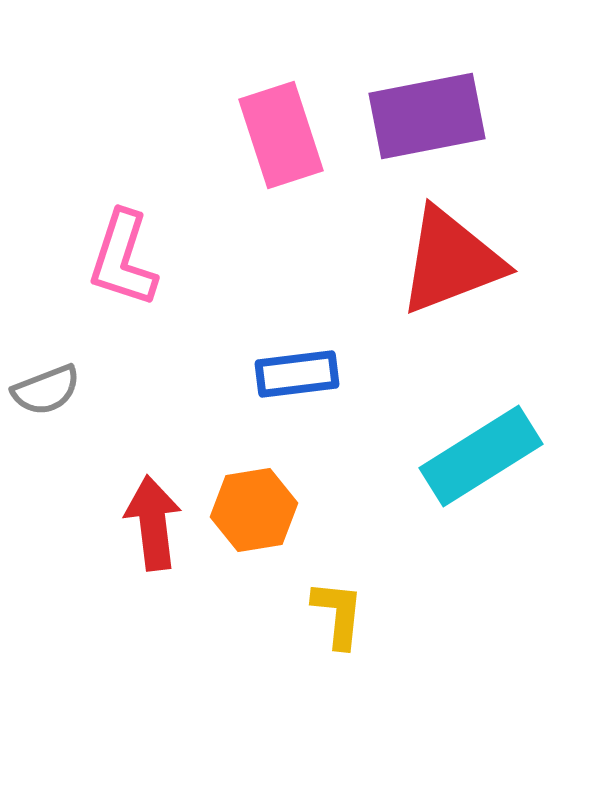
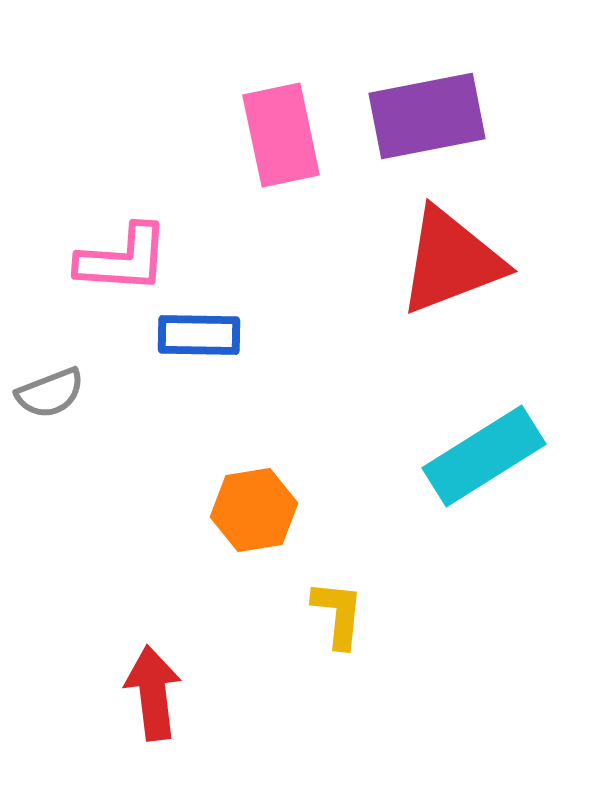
pink rectangle: rotated 6 degrees clockwise
pink L-shape: rotated 104 degrees counterclockwise
blue rectangle: moved 98 px left, 39 px up; rotated 8 degrees clockwise
gray semicircle: moved 4 px right, 3 px down
cyan rectangle: moved 3 px right
red arrow: moved 170 px down
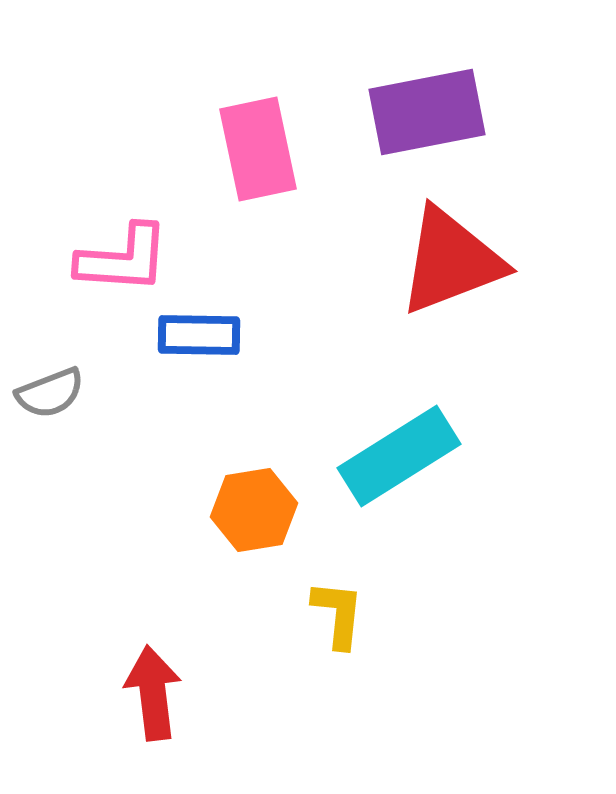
purple rectangle: moved 4 px up
pink rectangle: moved 23 px left, 14 px down
cyan rectangle: moved 85 px left
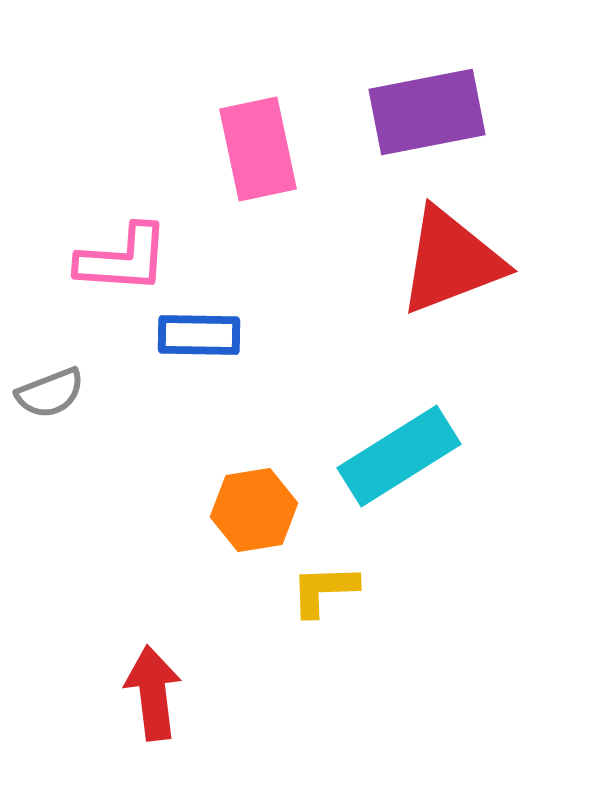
yellow L-shape: moved 14 px left, 24 px up; rotated 98 degrees counterclockwise
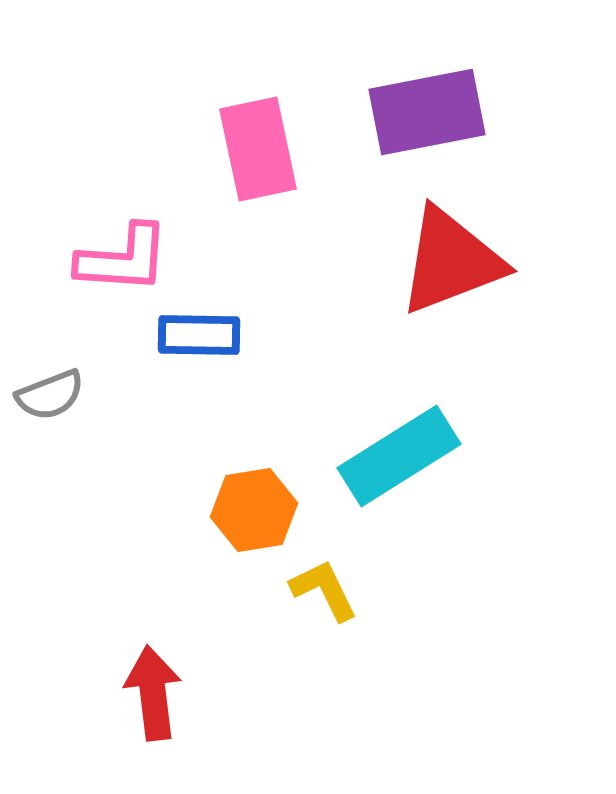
gray semicircle: moved 2 px down
yellow L-shape: rotated 66 degrees clockwise
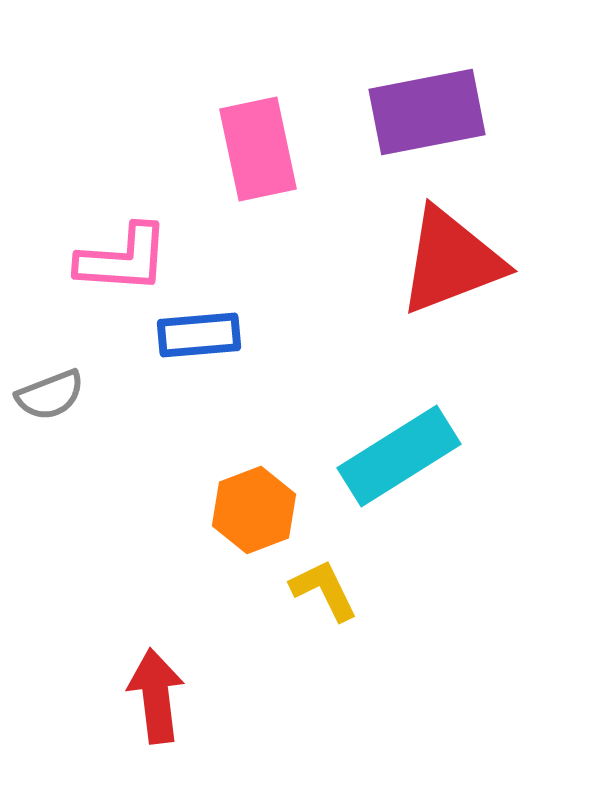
blue rectangle: rotated 6 degrees counterclockwise
orange hexagon: rotated 12 degrees counterclockwise
red arrow: moved 3 px right, 3 px down
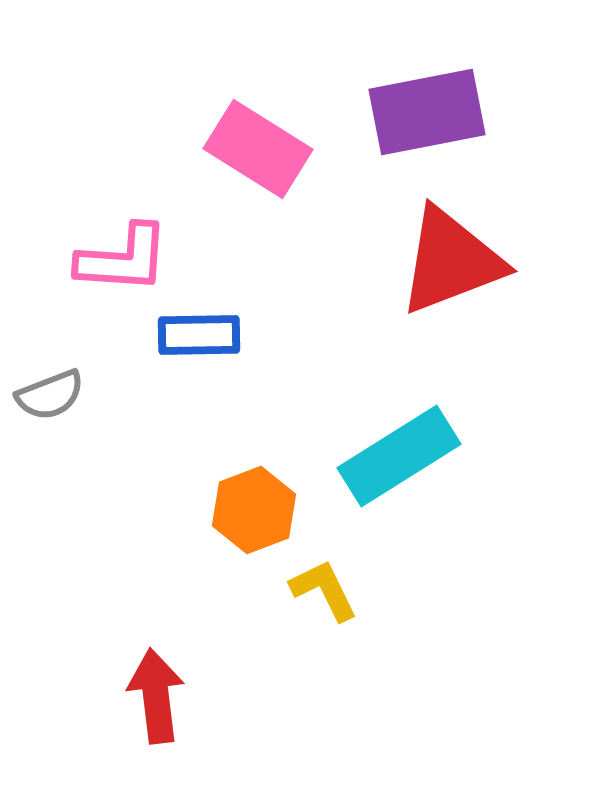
pink rectangle: rotated 46 degrees counterclockwise
blue rectangle: rotated 4 degrees clockwise
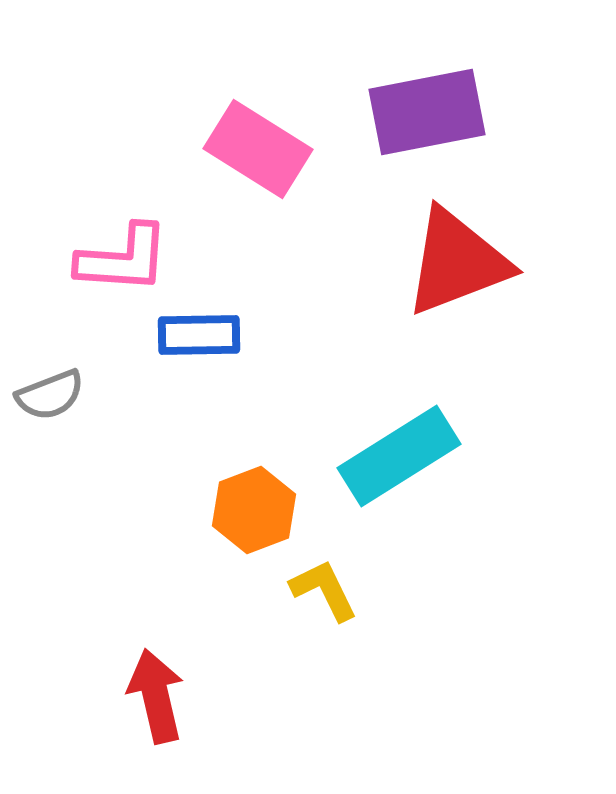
red triangle: moved 6 px right, 1 px down
red arrow: rotated 6 degrees counterclockwise
